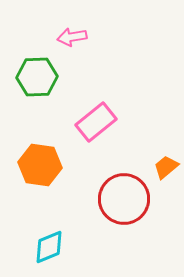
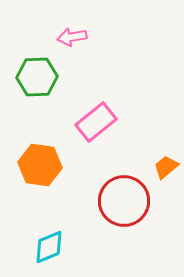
red circle: moved 2 px down
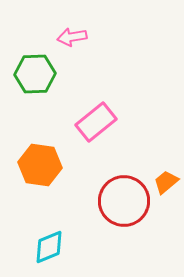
green hexagon: moved 2 px left, 3 px up
orange trapezoid: moved 15 px down
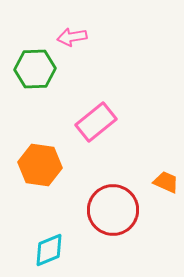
green hexagon: moved 5 px up
orange trapezoid: rotated 64 degrees clockwise
red circle: moved 11 px left, 9 px down
cyan diamond: moved 3 px down
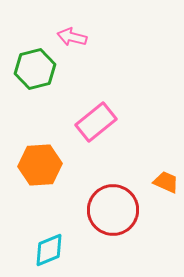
pink arrow: rotated 24 degrees clockwise
green hexagon: rotated 12 degrees counterclockwise
orange hexagon: rotated 12 degrees counterclockwise
